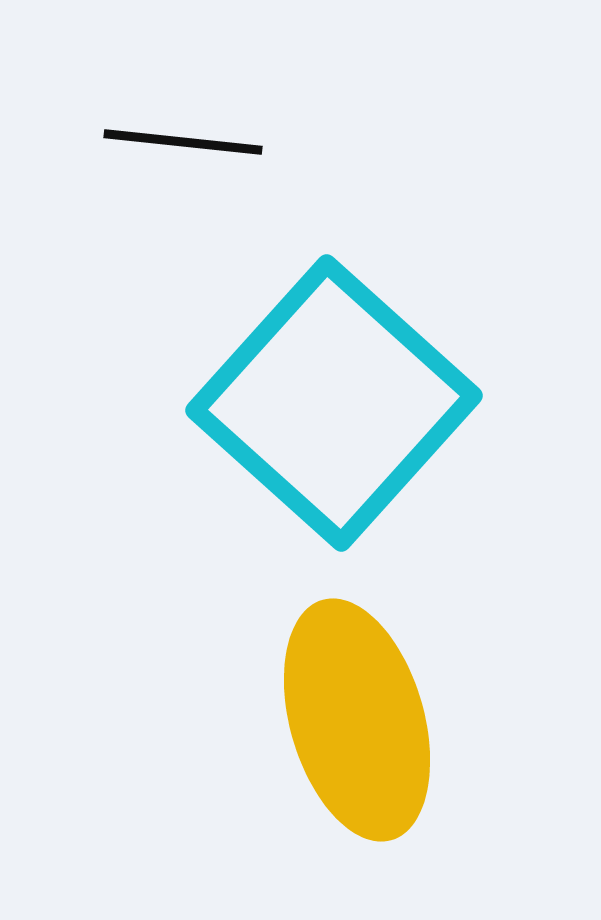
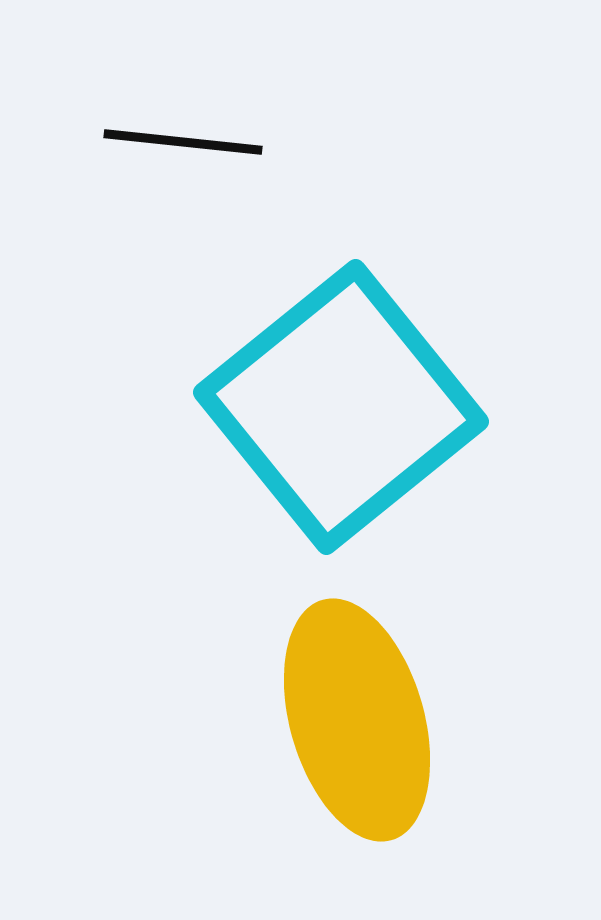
cyan square: moved 7 px right, 4 px down; rotated 9 degrees clockwise
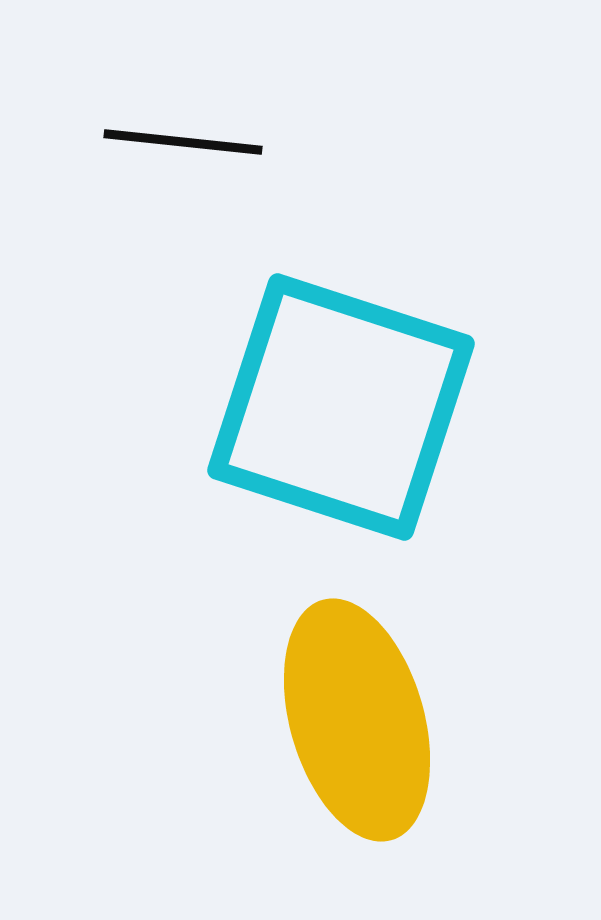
cyan square: rotated 33 degrees counterclockwise
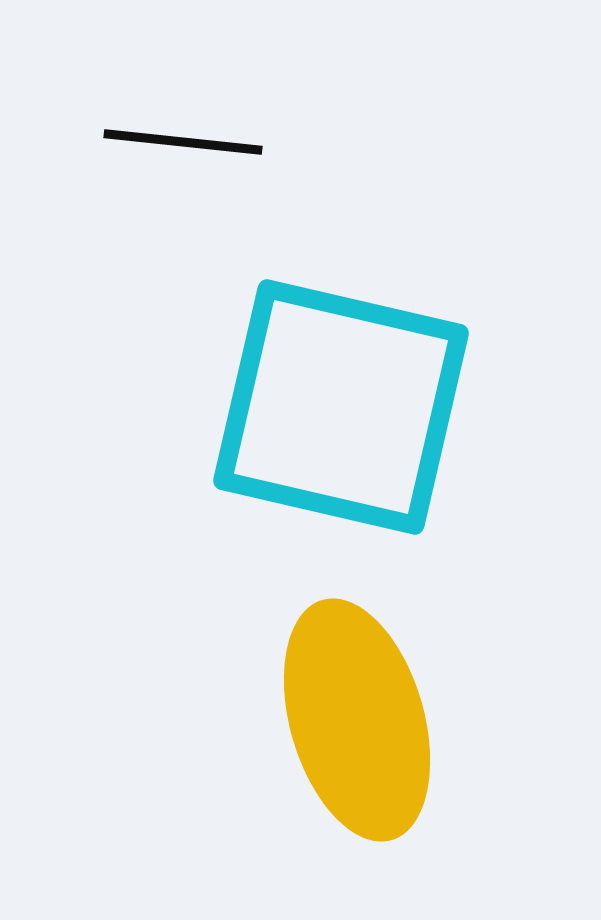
cyan square: rotated 5 degrees counterclockwise
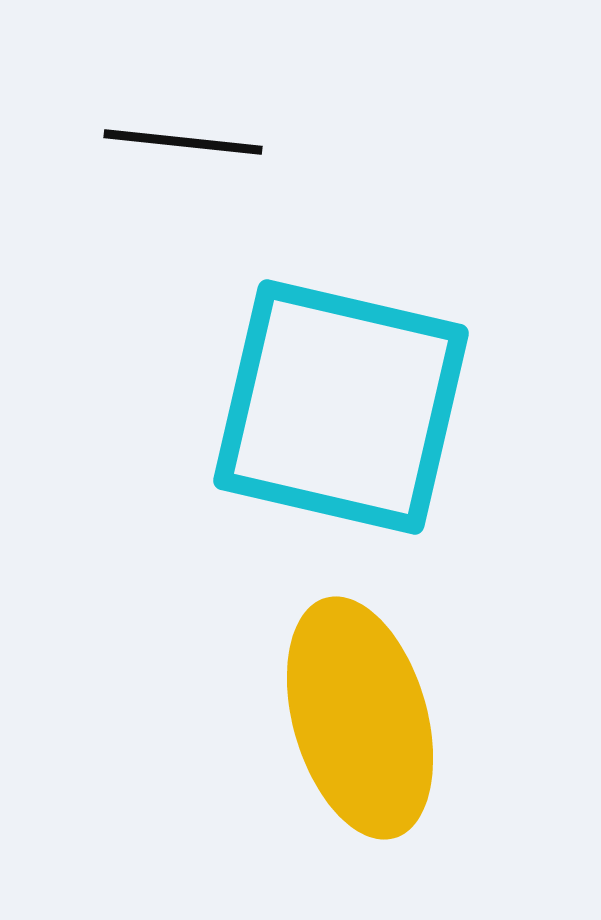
yellow ellipse: moved 3 px right, 2 px up
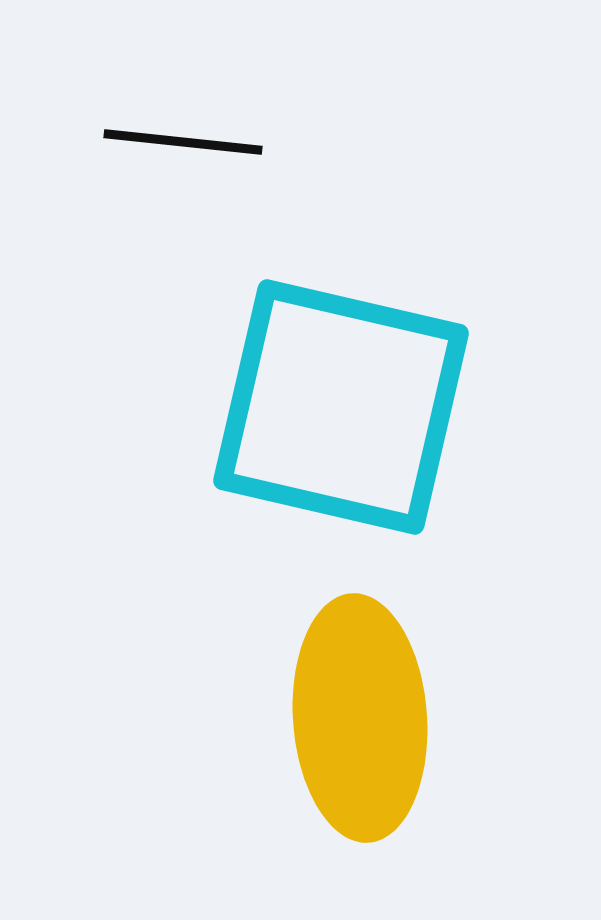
yellow ellipse: rotated 12 degrees clockwise
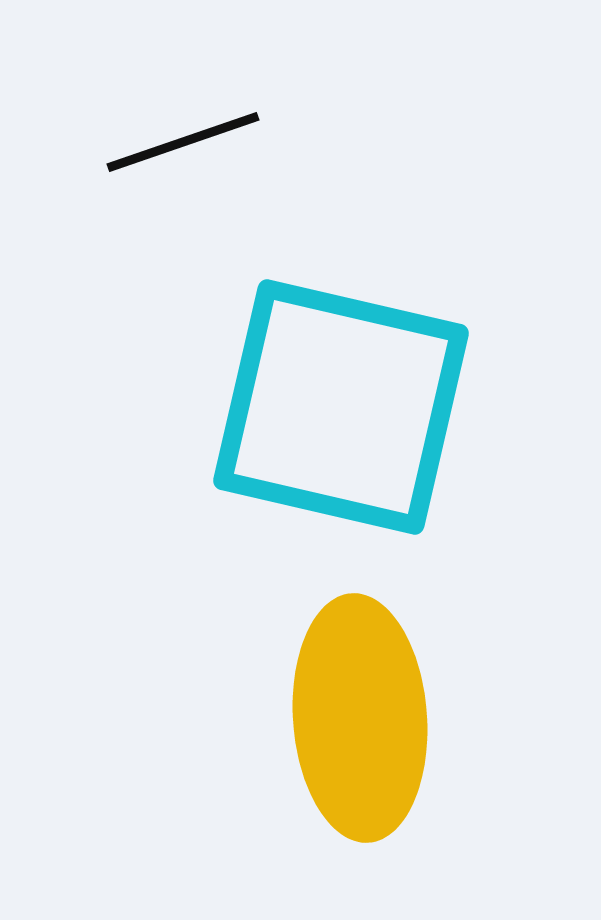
black line: rotated 25 degrees counterclockwise
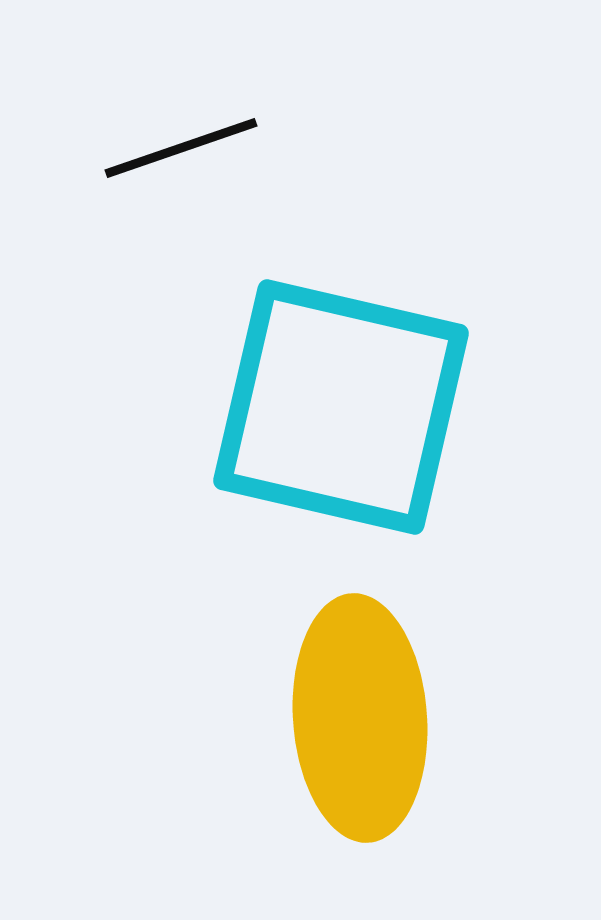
black line: moved 2 px left, 6 px down
